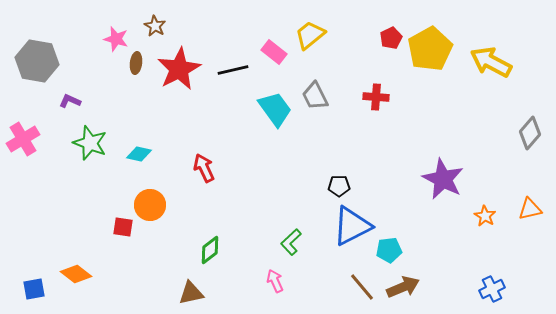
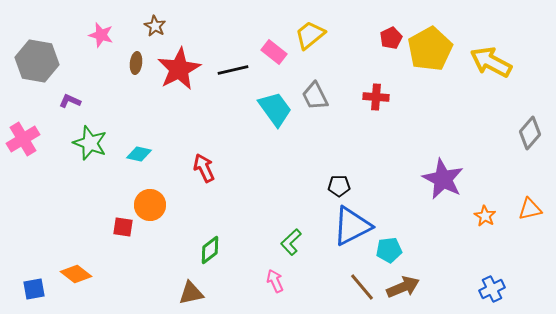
pink star: moved 15 px left, 4 px up
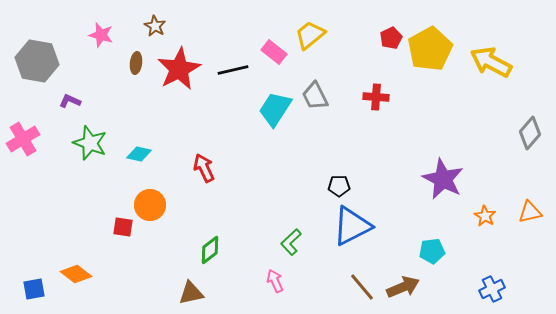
cyan trapezoid: rotated 111 degrees counterclockwise
orange triangle: moved 3 px down
cyan pentagon: moved 43 px right, 1 px down
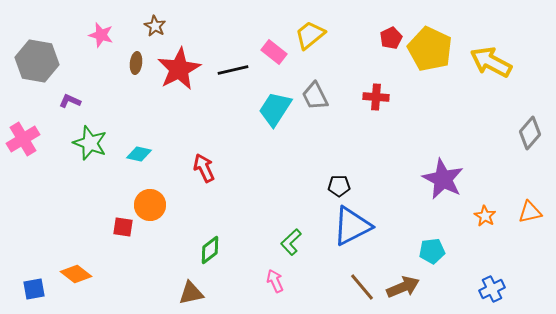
yellow pentagon: rotated 18 degrees counterclockwise
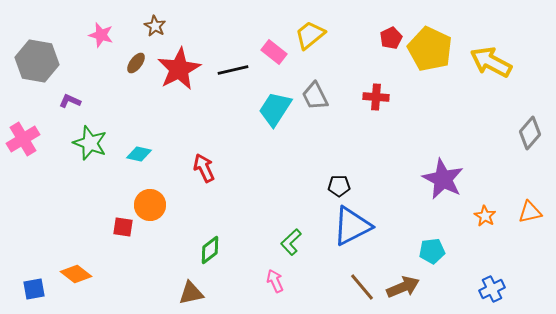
brown ellipse: rotated 30 degrees clockwise
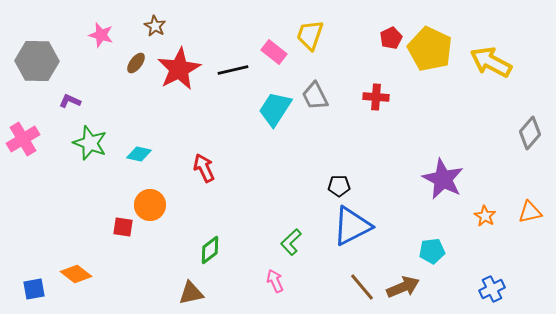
yellow trapezoid: rotated 32 degrees counterclockwise
gray hexagon: rotated 9 degrees counterclockwise
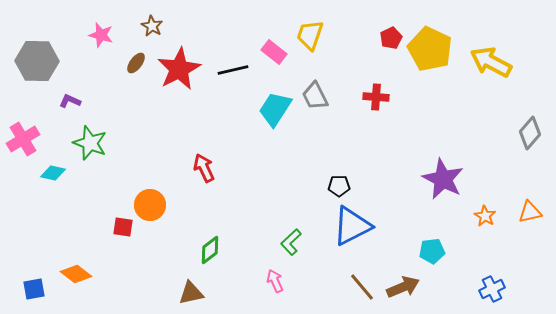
brown star: moved 3 px left
cyan diamond: moved 86 px left, 19 px down
